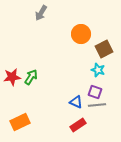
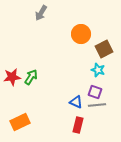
red rectangle: rotated 42 degrees counterclockwise
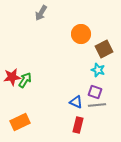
green arrow: moved 6 px left, 3 px down
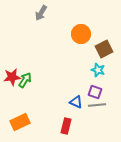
red rectangle: moved 12 px left, 1 px down
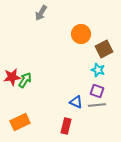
purple square: moved 2 px right, 1 px up
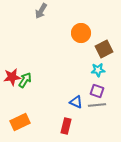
gray arrow: moved 2 px up
orange circle: moved 1 px up
cyan star: rotated 24 degrees counterclockwise
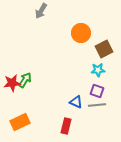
red star: moved 6 px down
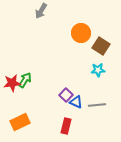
brown square: moved 3 px left, 3 px up; rotated 30 degrees counterclockwise
purple square: moved 31 px left, 4 px down; rotated 24 degrees clockwise
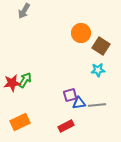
gray arrow: moved 17 px left
purple square: moved 4 px right; rotated 32 degrees clockwise
blue triangle: moved 3 px right, 1 px down; rotated 32 degrees counterclockwise
red rectangle: rotated 49 degrees clockwise
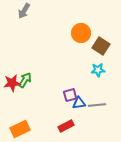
orange rectangle: moved 7 px down
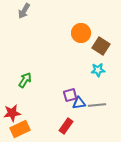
red star: moved 30 px down
red rectangle: rotated 28 degrees counterclockwise
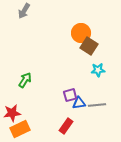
brown square: moved 12 px left
